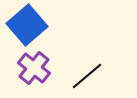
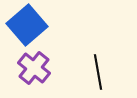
black line: moved 11 px right, 4 px up; rotated 60 degrees counterclockwise
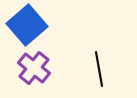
black line: moved 1 px right, 3 px up
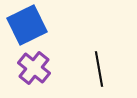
blue square: rotated 15 degrees clockwise
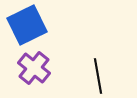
black line: moved 1 px left, 7 px down
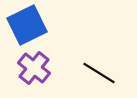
black line: moved 1 px right, 3 px up; rotated 48 degrees counterclockwise
